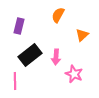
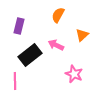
pink arrow: moved 12 px up; rotated 112 degrees clockwise
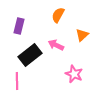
pink line: moved 2 px right
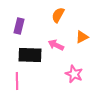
orange triangle: moved 2 px down; rotated 16 degrees clockwise
black rectangle: rotated 40 degrees clockwise
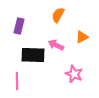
black rectangle: moved 3 px right
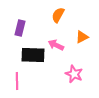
purple rectangle: moved 1 px right, 2 px down
